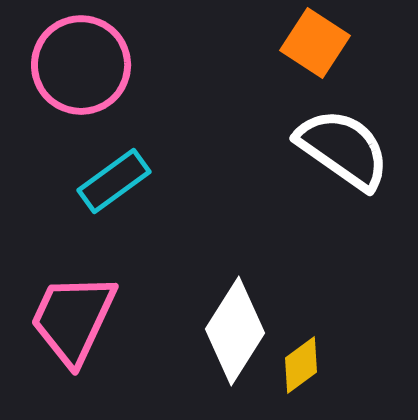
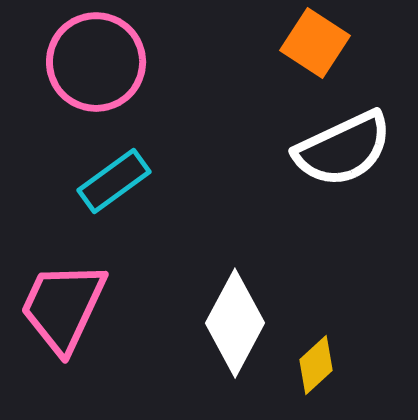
pink circle: moved 15 px right, 3 px up
white semicircle: rotated 120 degrees clockwise
pink trapezoid: moved 10 px left, 12 px up
white diamond: moved 8 px up; rotated 4 degrees counterclockwise
yellow diamond: moved 15 px right; rotated 6 degrees counterclockwise
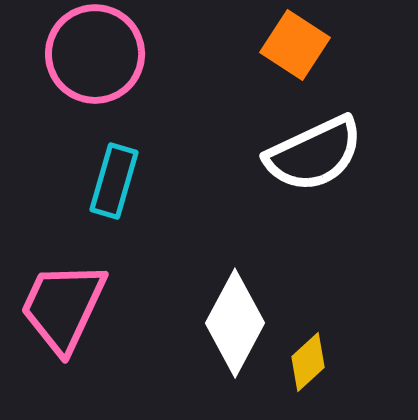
orange square: moved 20 px left, 2 px down
pink circle: moved 1 px left, 8 px up
white semicircle: moved 29 px left, 5 px down
cyan rectangle: rotated 38 degrees counterclockwise
yellow diamond: moved 8 px left, 3 px up
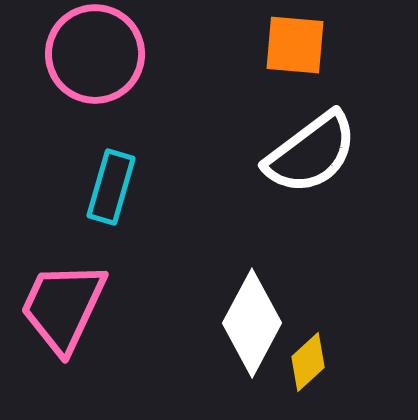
orange square: rotated 28 degrees counterclockwise
white semicircle: moved 3 px left, 1 px up; rotated 12 degrees counterclockwise
cyan rectangle: moved 3 px left, 6 px down
white diamond: moved 17 px right
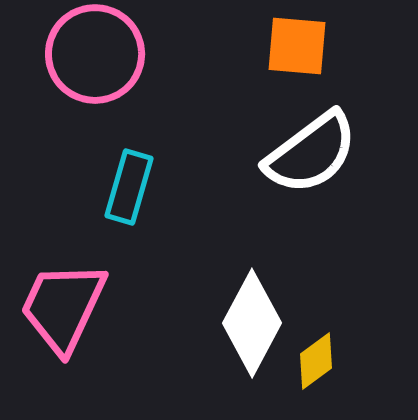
orange square: moved 2 px right, 1 px down
cyan rectangle: moved 18 px right
yellow diamond: moved 8 px right, 1 px up; rotated 6 degrees clockwise
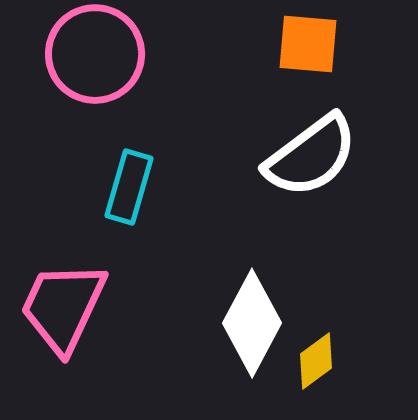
orange square: moved 11 px right, 2 px up
white semicircle: moved 3 px down
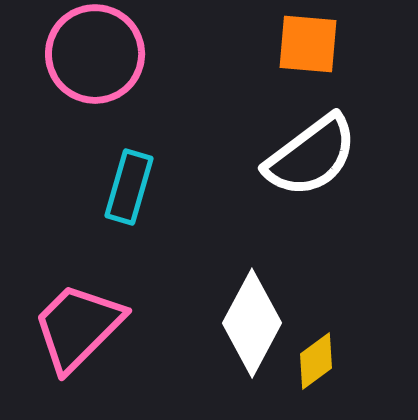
pink trapezoid: moved 15 px right, 20 px down; rotated 20 degrees clockwise
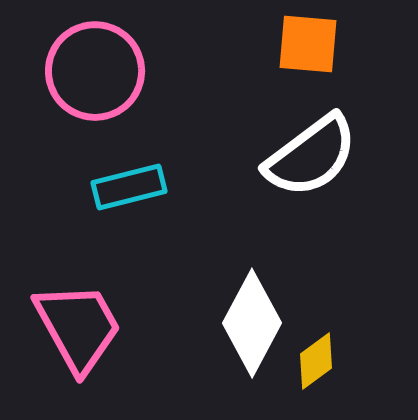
pink circle: moved 17 px down
cyan rectangle: rotated 60 degrees clockwise
pink trapezoid: rotated 106 degrees clockwise
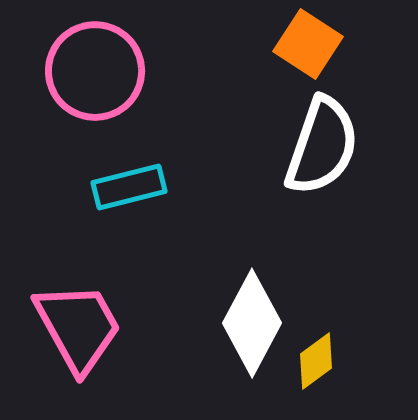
orange square: rotated 28 degrees clockwise
white semicircle: moved 11 px right, 10 px up; rotated 34 degrees counterclockwise
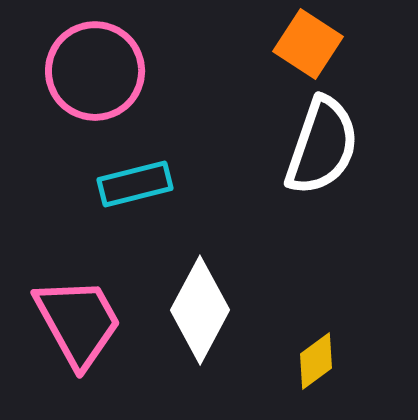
cyan rectangle: moved 6 px right, 3 px up
white diamond: moved 52 px left, 13 px up
pink trapezoid: moved 5 px up
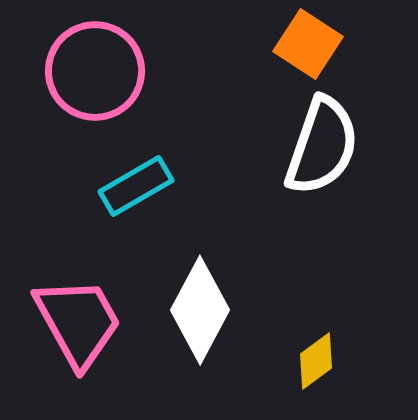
cyan rectangle: moved 1 px right, 2 px down; rotated 16 degrees counterclockwise
